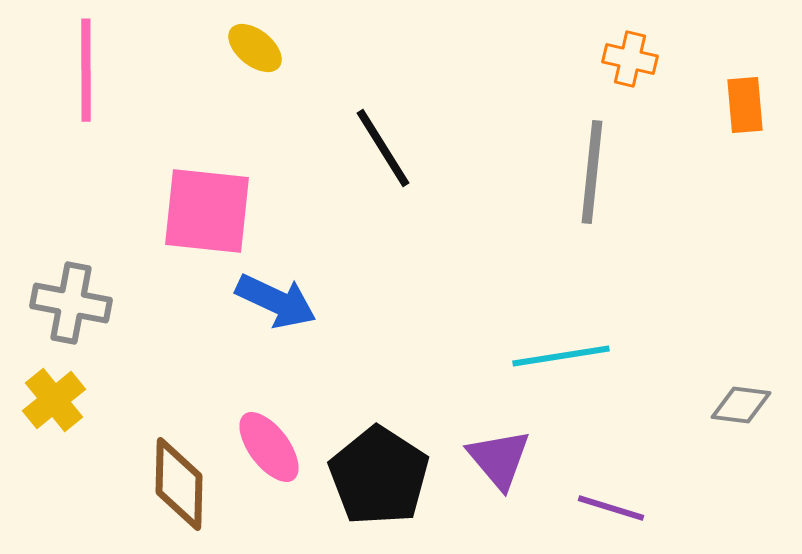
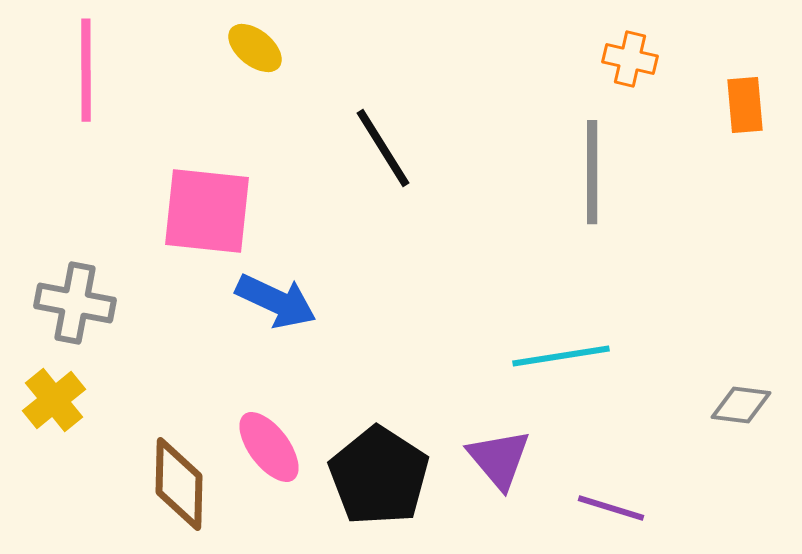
gray line: rotated 6 degrees counterclockwise
gray cross: moved 4 px right
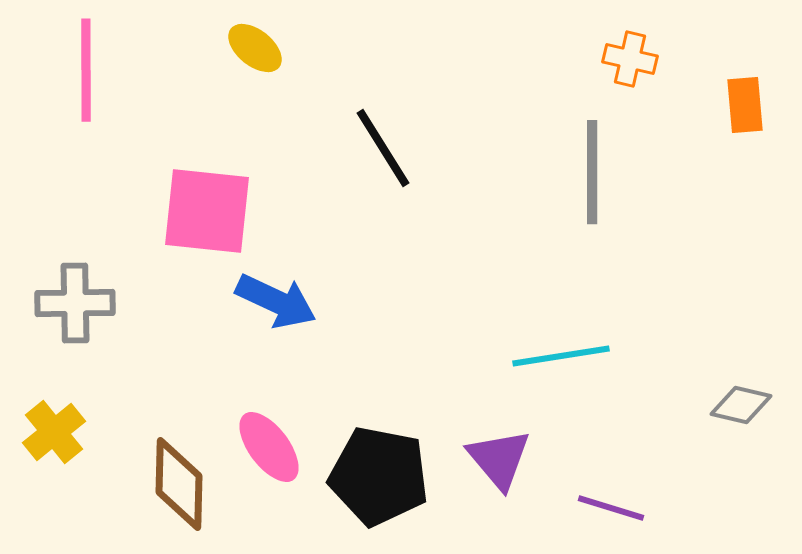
gray cross: rotated 12 degrees counterclockwise
yellow cross: moved 32 px down
gray diamond: rotated 6 degrees clockwise
black pentagon: rotated 22 degrees counterclockwise
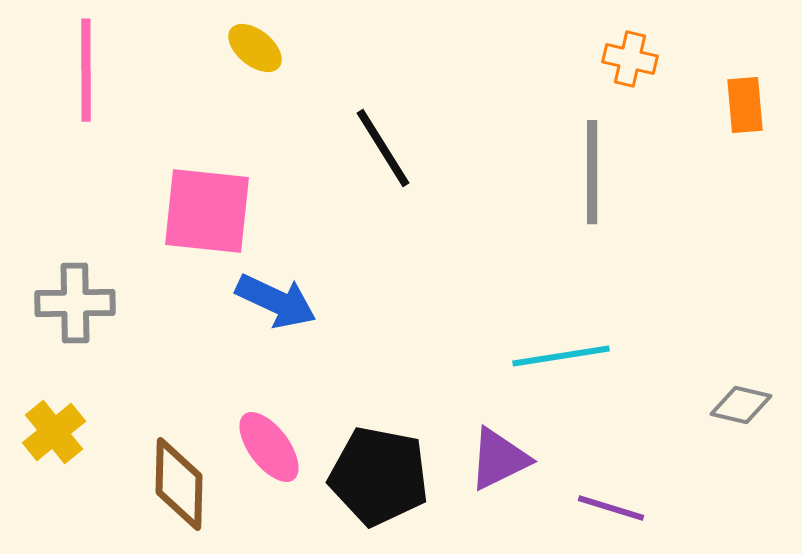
purple triangle: rotated 44 degrees clockwise
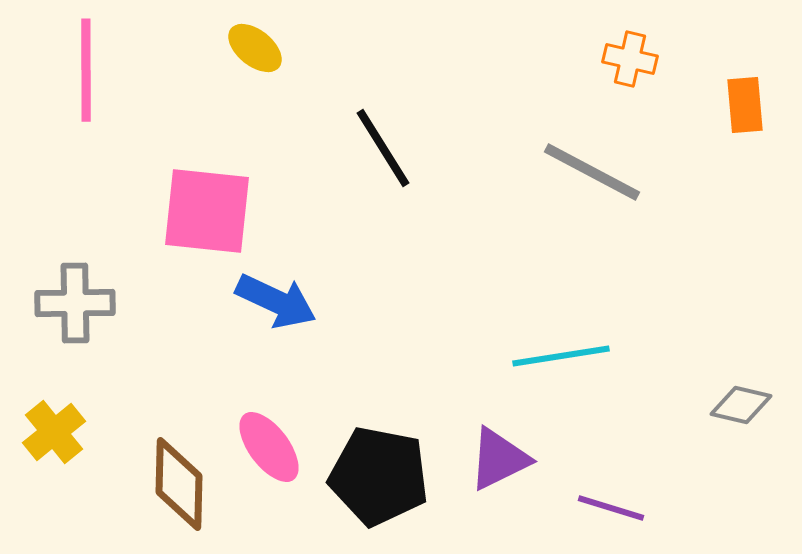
gray line: rotated 62 degrees counterclockwise
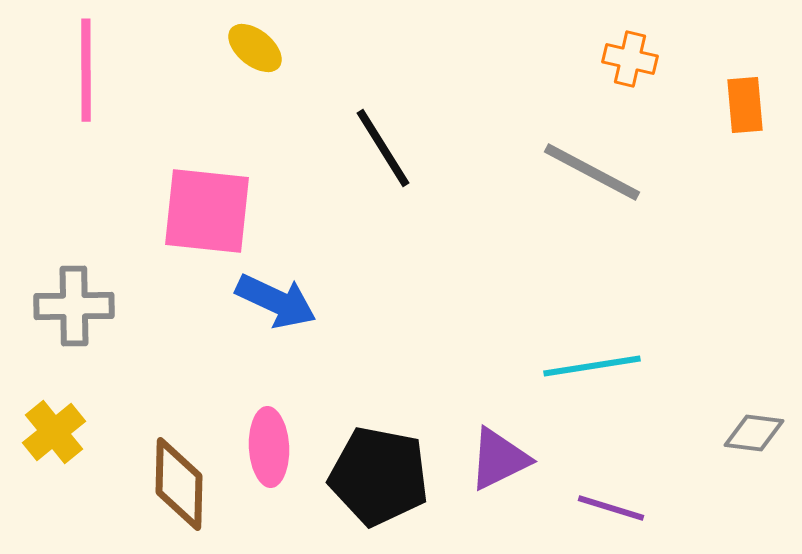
gray cross: moved 1 px left, 3 px down
cyan line: moved 31 px right, 10 px down
gray diamond: moved 13 px right, 28 px down; rotated 6 degrees counterclockwise
pink ellipse: rotated 34 degrees clockwise
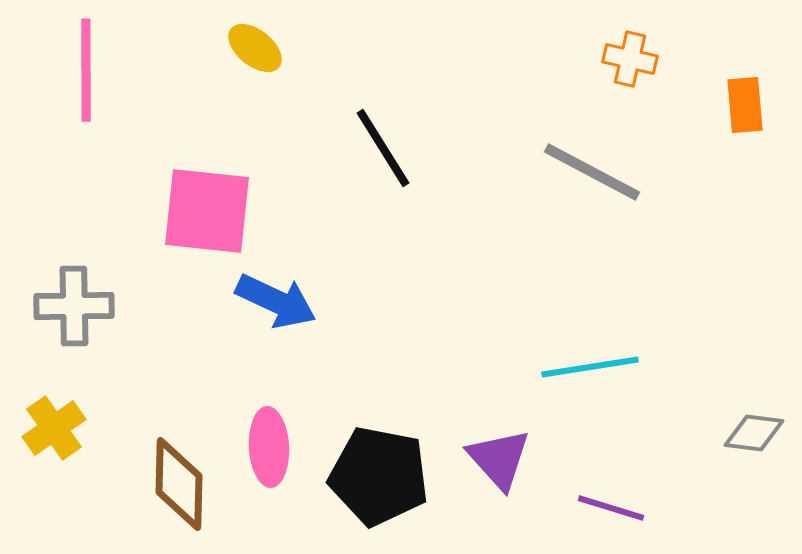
cyan line: moved 2 px left, 1 px down
yellow cross: moved 4 px up; rotated 4 degrees clockwise
purple triangle: rotated 46 degrees counterclockwise
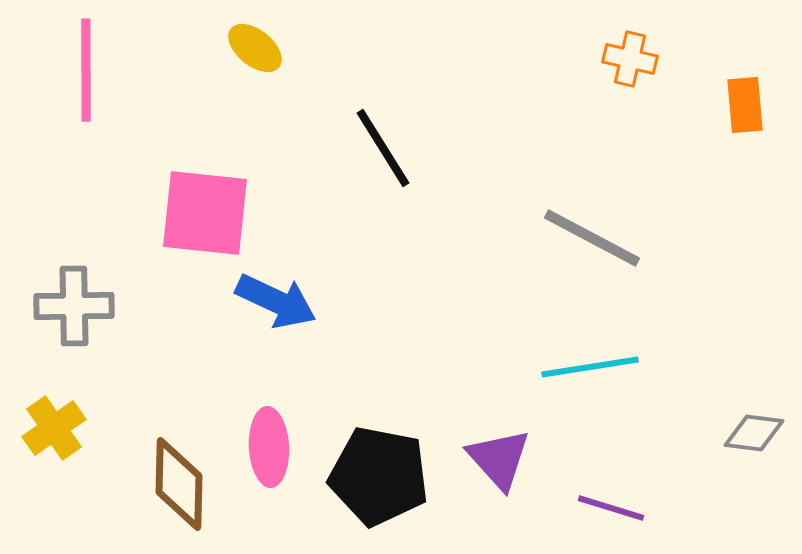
gray line: moved 66 px down
pink square: moved 2 px left, 2 px down
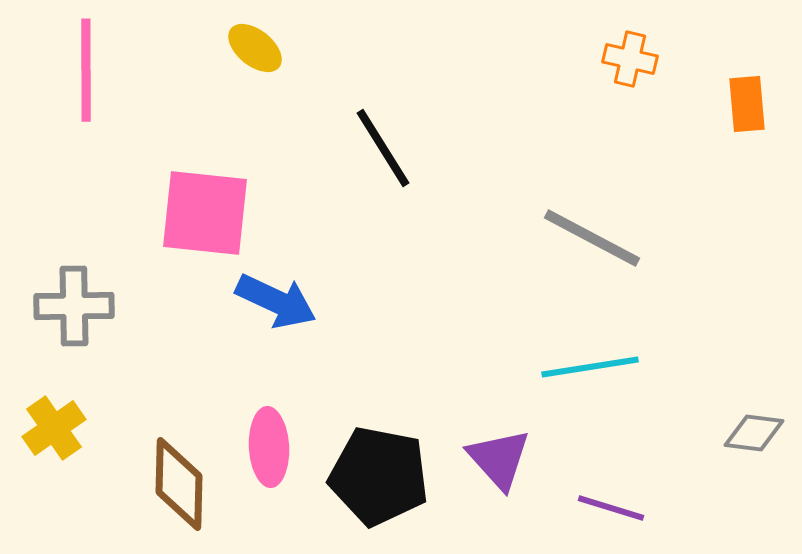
orange rectangle: moved 2 px right, 1 px up
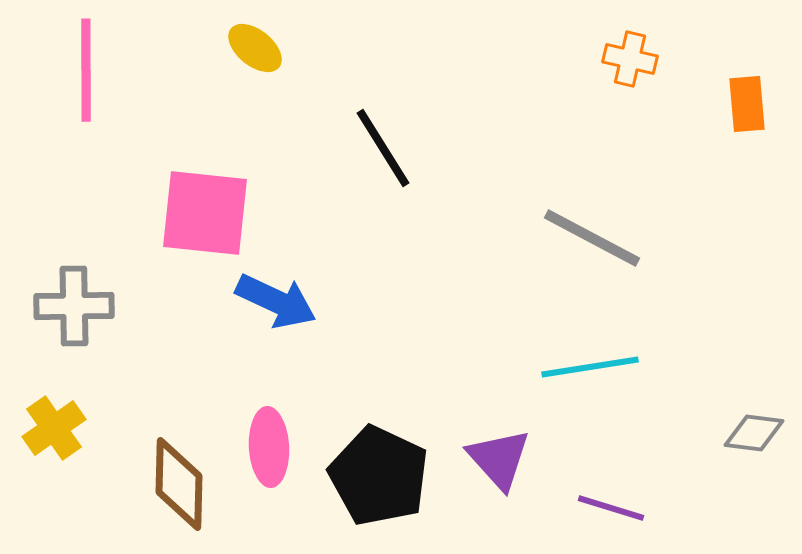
black pentagon: rotated 14 degrees clockwise
